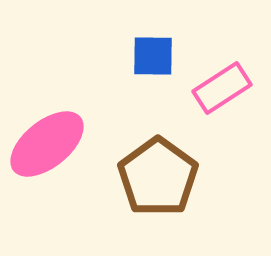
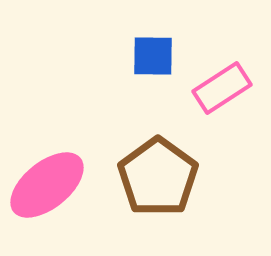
pink ellipse: moved 41 px down
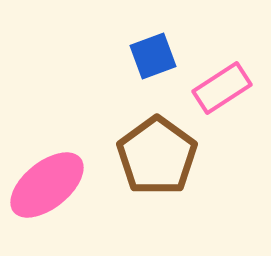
blue square: rotated 21 degrees counterclockwise
brown pentagon: moved 1 px left, 21 px up
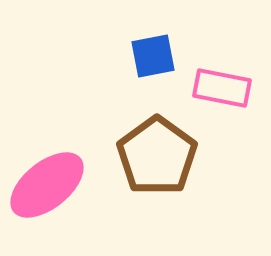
blue square: rotated 9 degrees clockwise
pink rectangle: rotated 44 degrees clockwise
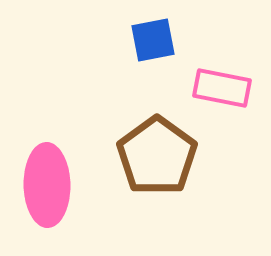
blue square: moved 16 px up
pink ellipse: rotated 52 degrees counterclockwise
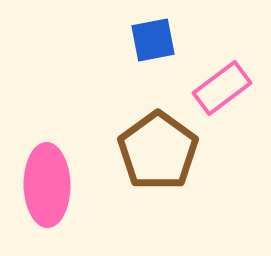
pink rectangle: rotated 48 degrees counterclockwise
brown pentagon: moved 1 px right, 5 px up
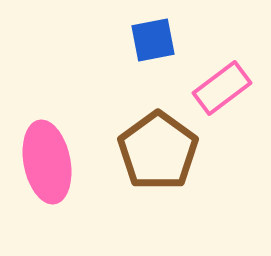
pink ellipse: moved 23 px up; rotated 10 degrees counterclockwise
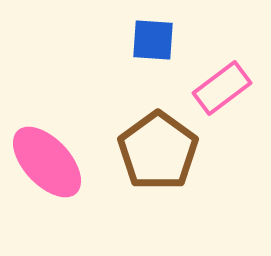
blue square: rotated 15 degrees clockwise
pink ellipse: rotated 32 degrees counterclockwise
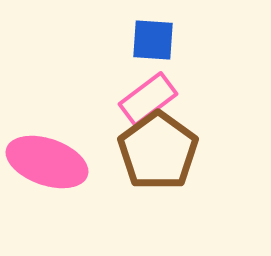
pink rectangle: moved 74 px left, 11 px down
pink ellipse: rotated 28 degrees counterclockwise
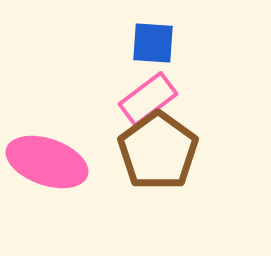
blue square: moved 3 px down
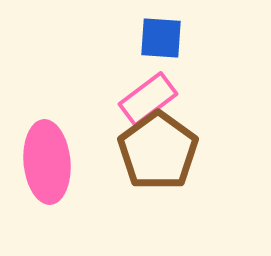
blue square: moved 8 px right, 5 px up
pink ellipse: rotated 66 degrees clockwise
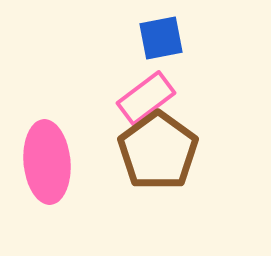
blue square: rotated 15 degrees counterclockwise
pink rectangle: moved 2 px left, 1 px up
